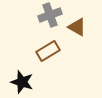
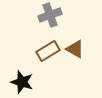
brown triangle: moved 2 px left, 22 px down
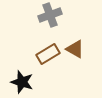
brown rectangle: moved 3 px down
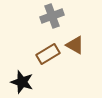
gray cross: moved 2 px right, 1 px down
brown triangle: moved 4 px up
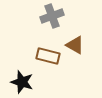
brown rectangle: moved 2 px down; rotated 45 degrees clockwise
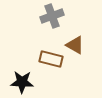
brown rectangle: moved 3 px right, 3 px down
black star: rotated 15 degrees counterclockwise
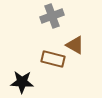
brown rectangle: moved 2 px right
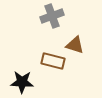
brown triangle: rotated 12 degrees counterclockwise
brown rectangle: moved 2 px down
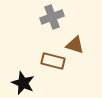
gray cross: moved 1 px down
black star: moved 1 px right, 1 px down; rotated 20 degrees clockwise
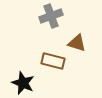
gray cross: moved 1 px left, 1 px up
brown triangle: moved 2 px right, 2 px up
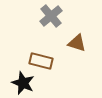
gray cross: rotated 20 degrees counterclockwise
brown rectangle: moved 12 px left
